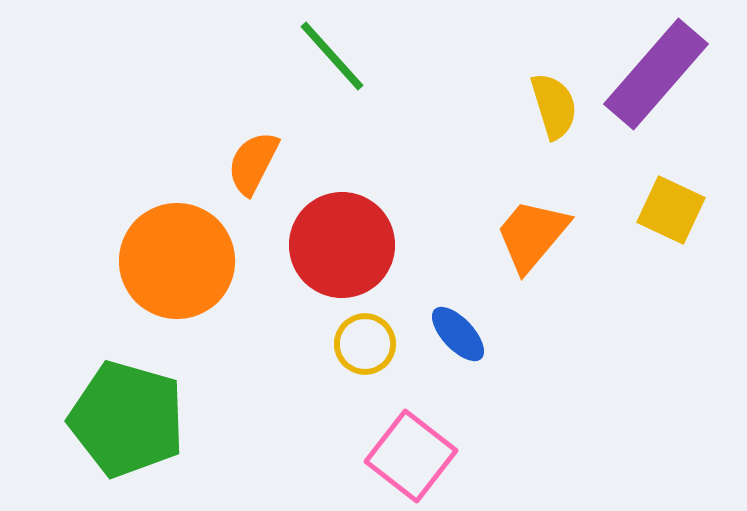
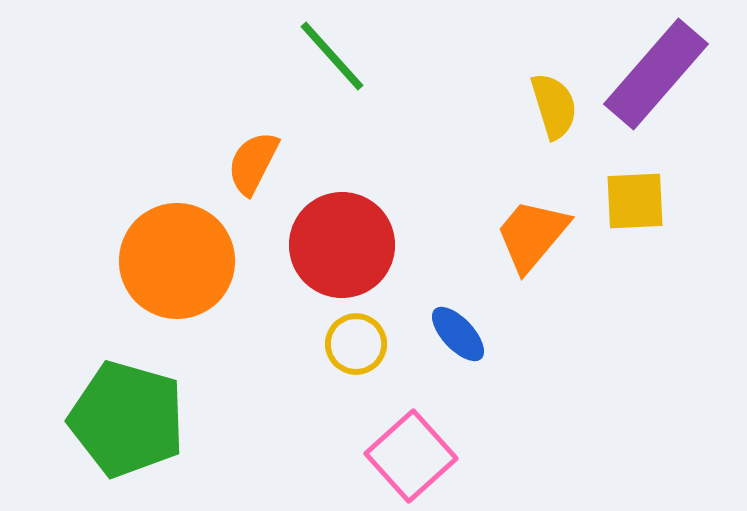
yellow square: moved 36 px left, 9 px up; rotated 28 degrees counterclockwise
yellow circle: moved 9 px left
pink square: rotated 10 degrees clockwise
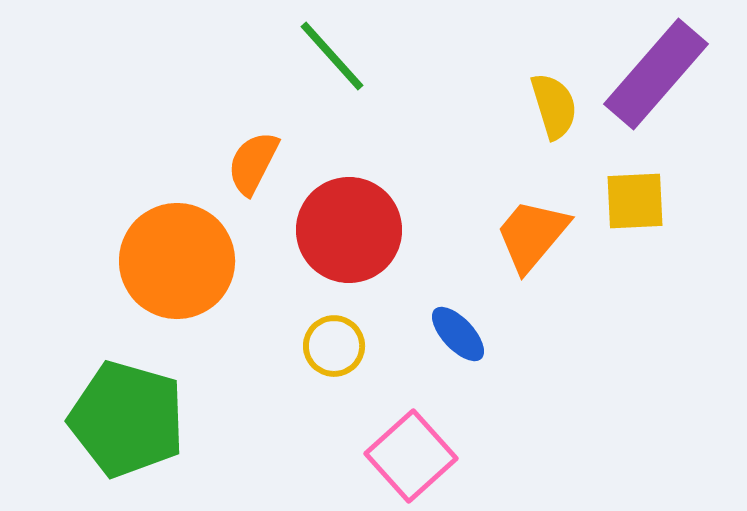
red circle: moved 7 px right, 15 px up
yellow circle: moved 22 px left, 2 px down
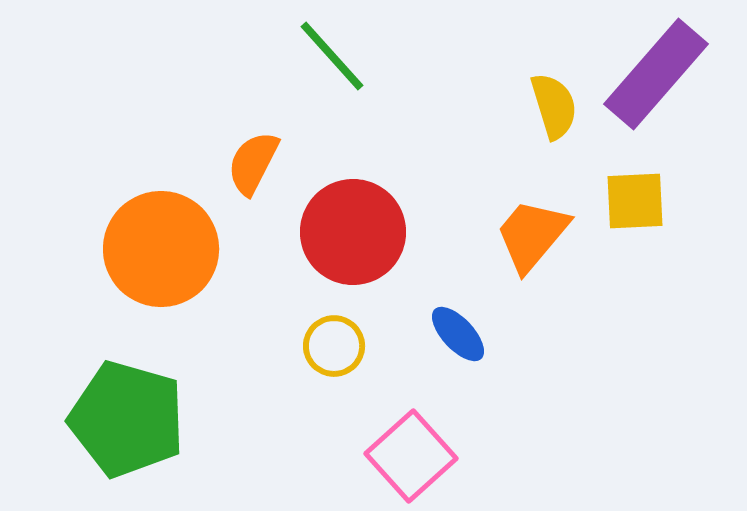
red circle: moved 4 px right, 2 px down
orange circle: moved 16 px left, 12 px up
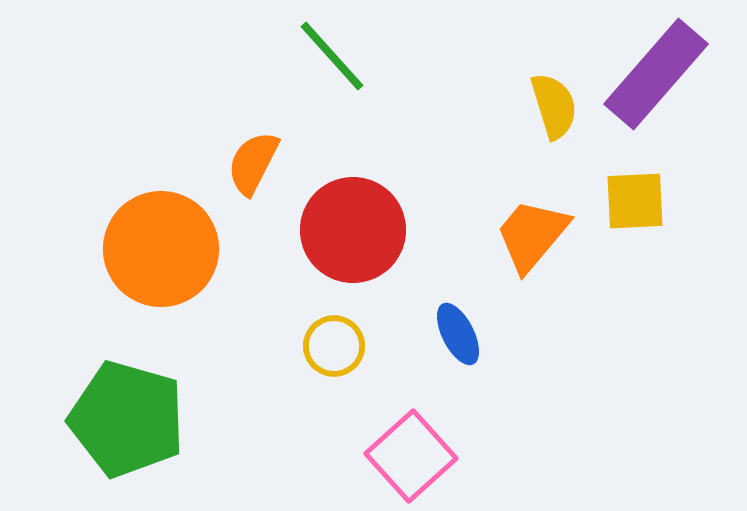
red circle: moved 2 px up
blue ellipse: rotated 16 degrees clockwise
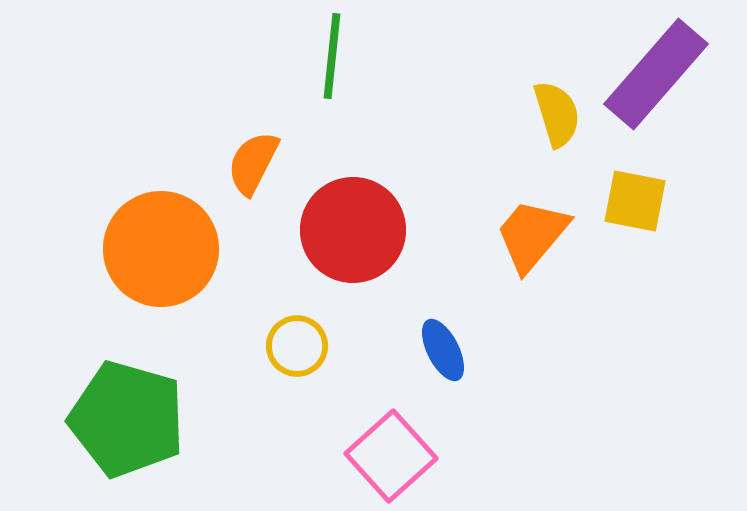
green line: rotated 48 degrees clockwise
yellow semicircle: moved 3 px right, 8 px down
yellow square: rotated 14 degrees clockwise
blue ellipse: moved 15 px left, 16 px down
yellow circle: moved 37 px left
pink square: moved 20 px left
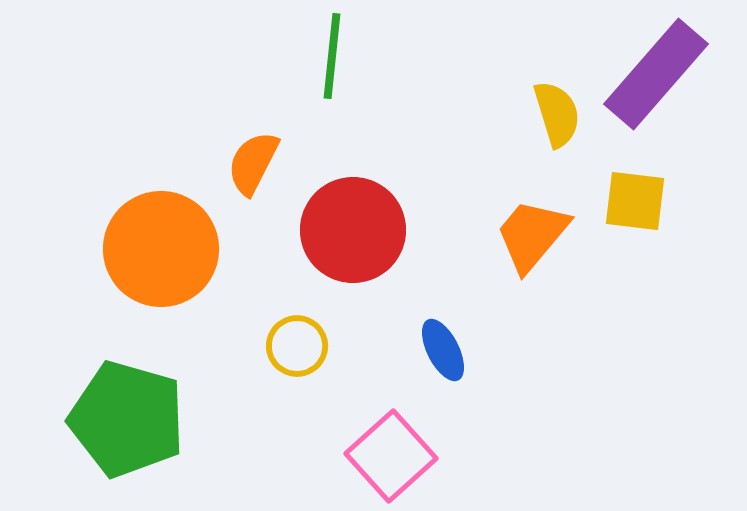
yellow square: rotated 4 degrees counterclockwise
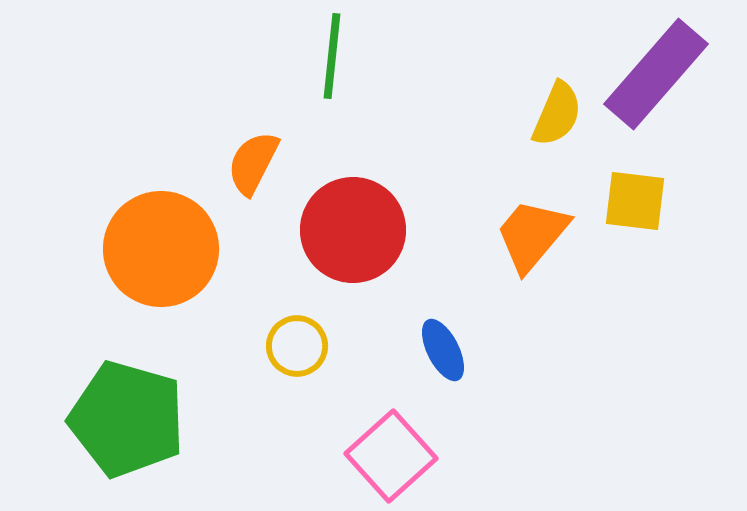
yellow semicircle: rotated 40 degrees clockwise
